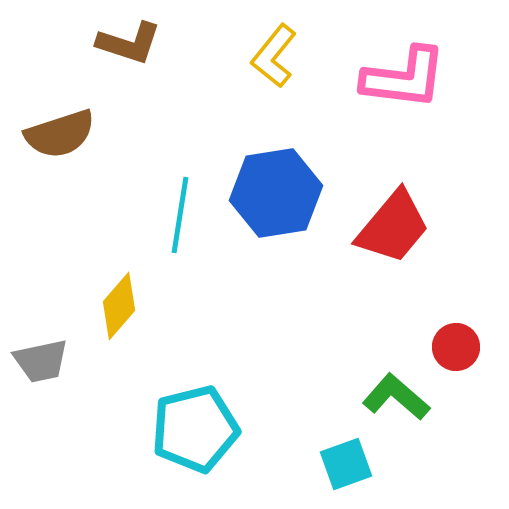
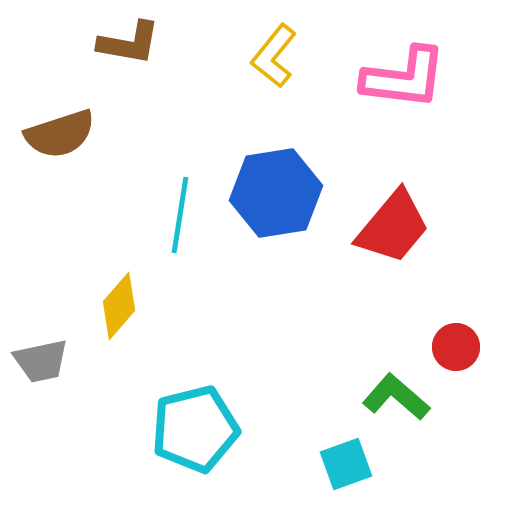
brown L-shape: rotated 8 degrees counterclockwise
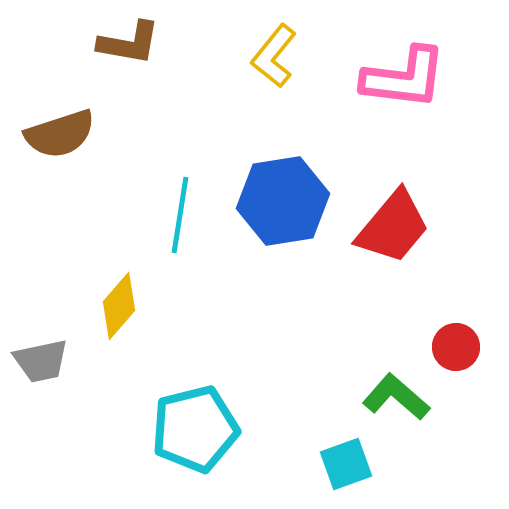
blue hexagon: moved 7 px right, 8 px down
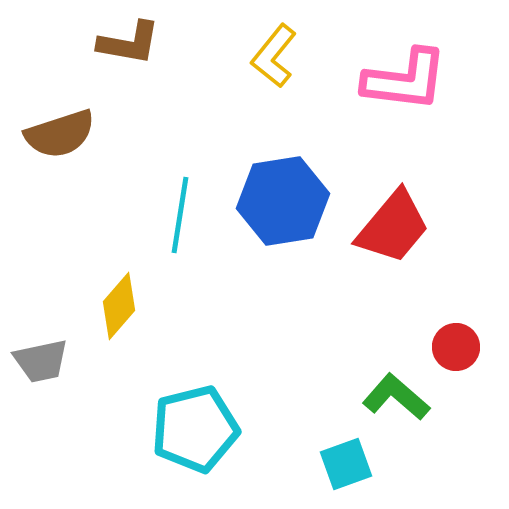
pink L-shape: moved 1 px right, 2 px down
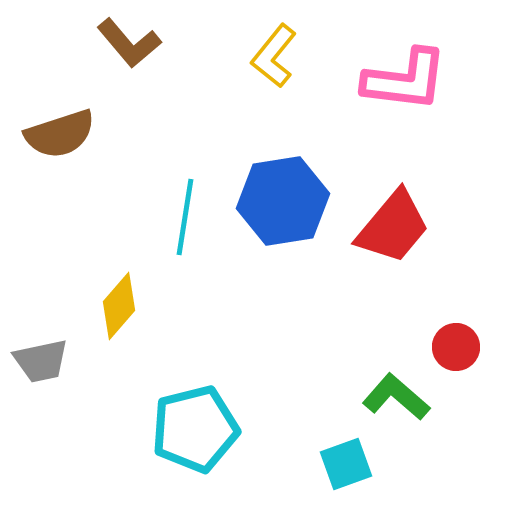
brown L-shape: rotated 40 degrees clockwise
cyan line: moved 5 px right, 2 px down
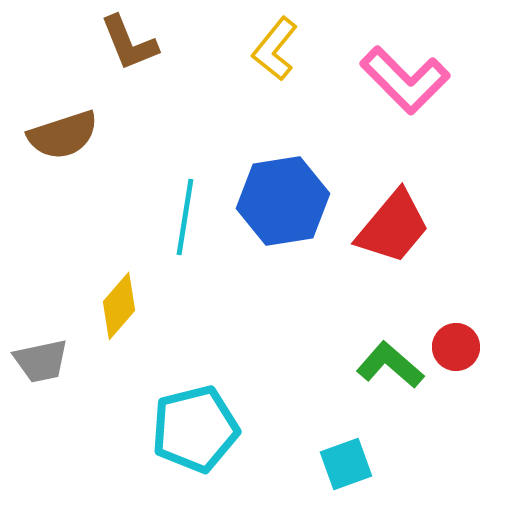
brown L-shape: rotated 18 degrees clockwise
yellow L-shape: moved 1 px right, 7 px up
pink L-shape: rotated 38 degrees clockwise
brown semicircle: moved 3 px right, 1 px down
green L-shape: moved 6 px left, 32 px up
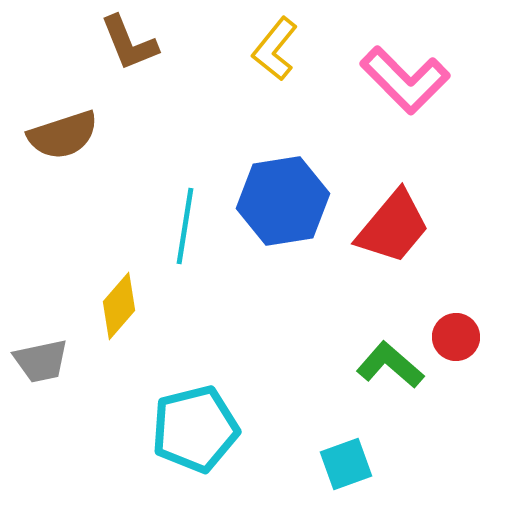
cyan line: moved 9 px down
red circle: moved 10 px up
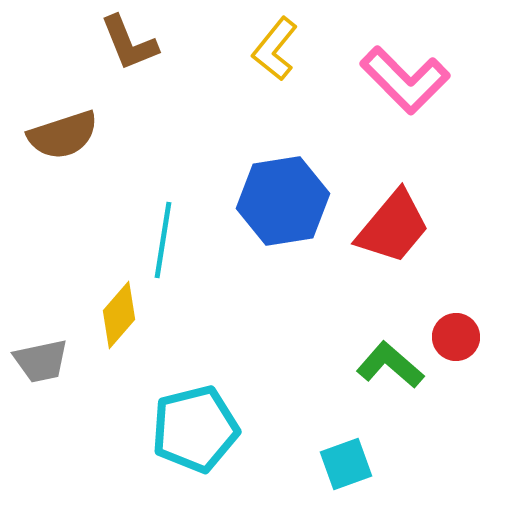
cyan line: moved 22 px left, 14 px down
yellow diamond: moved 9 px down
